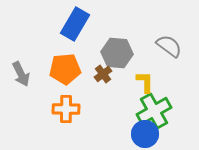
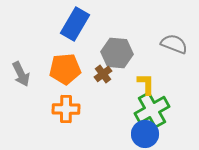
gray semicircle: moved 5 px right, 2 px up; rotated 16 degrees counterclockwise
yellow L-shape: moved 1 px right, 2 px down
green cross: moved 2 px left, 1 px up
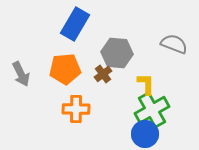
orange cross: moved 10 px right
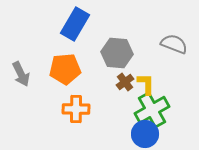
brown cross: moved 22 px right, 8 px down
